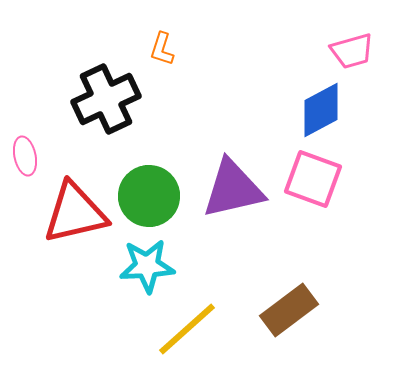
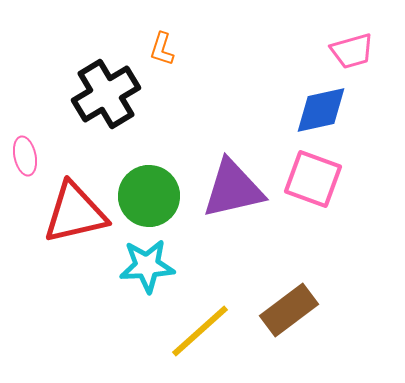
black cross: moved 5 px up; rotated 6 degrees counterclockwise
blue diamond: rotated 16 degrees clockwise
yellow line: moved 13 px right, 2 px down
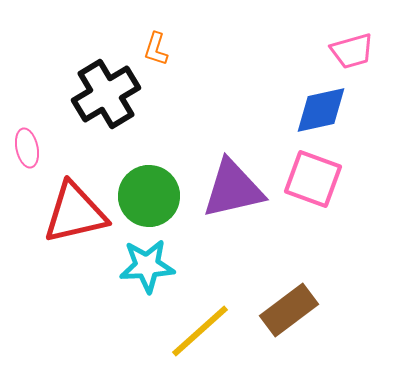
orange L-shape: moved 6 px left
pink ellipse: moved 2 px right, 8 px up
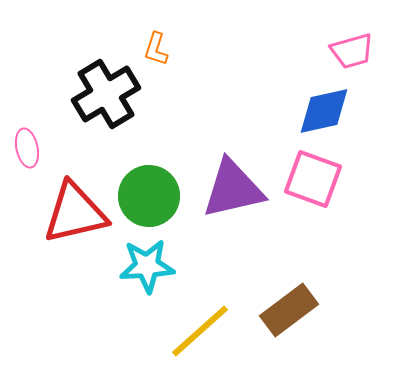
blue diamond: moved 3 px right, 1 px down
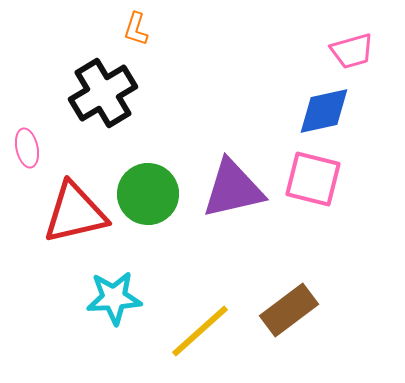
orange L-shape: moved 20 px left, 20 px up
black cross: moved 3 px left, 1 px up
pink square: rotated 6 degrees counterclockwise
green circle: moved 1 px left, 2 px up
cyan star: moved 33 px left, 32 px down
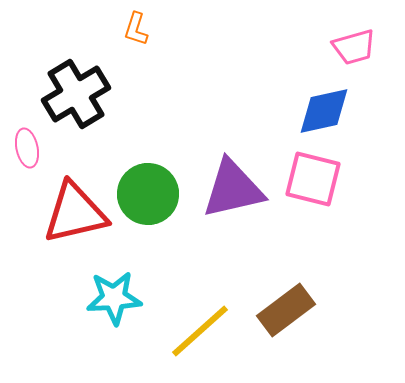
pink trapezoid: moved 2 px right, 4 px up
black cross: moved 27 px left, 1 px down
brown rectangle: moved 3 px left
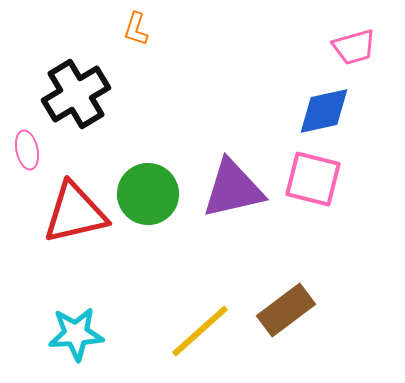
pink ellipse: moved 2 px down
cyan star: moved 38 px left, 36 px down
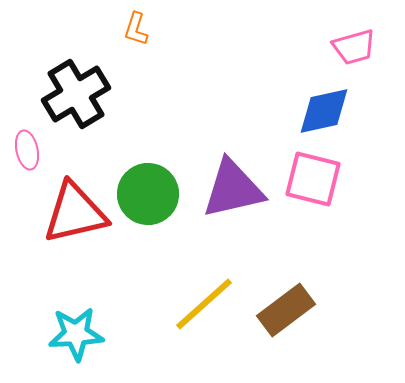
yellow line: moved 4 px right, 27 px up
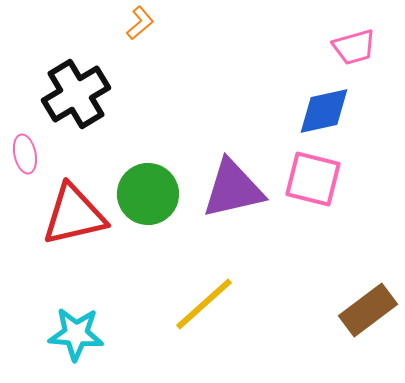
orange L-shape: moved 4 px right, 6 px up; rotated 148 degrees counterclockwise
pink ellipse: moved 2 px left, 4 px down
red triangle: moved 1 px left, 2 px down
brown rectangle: moved 82 px right
cyan star: rotated 8 degrees clockwise
